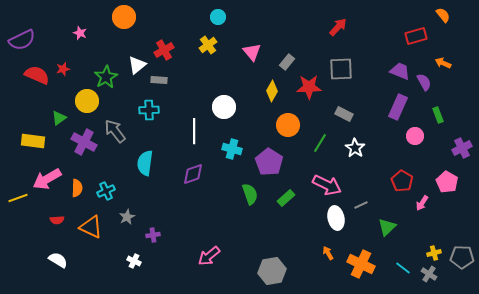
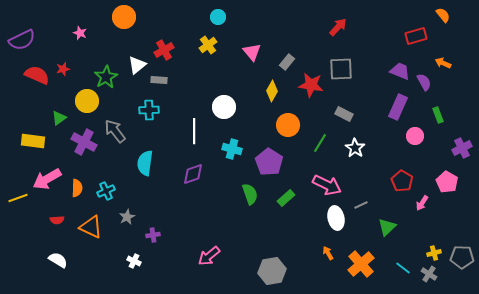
red star at (309, 87): moved 2 px right, 2 px up; rotated 10 degrees clockwise
orange cross at (361, 264): rotated 24 degrees clockwise
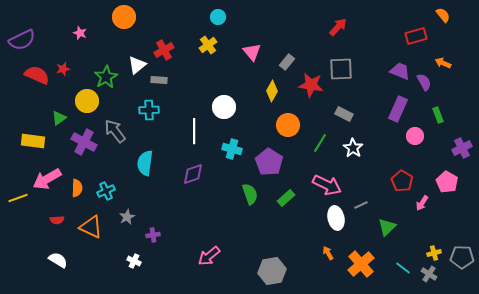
purple rectangle at (398, 107): moved 2 px down
white star at (355, 148): moved 2 px left
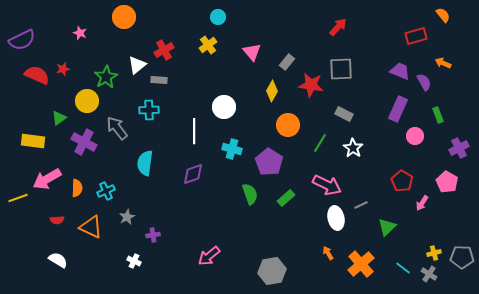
gray arrow at (115, 131): moved 2 px right, 3 px up
purple cross at (462, 148): moved 3 px left
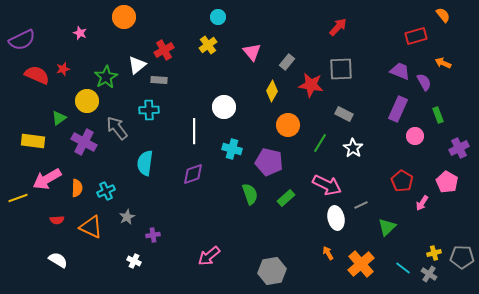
purple pentagon at (269, 162): rotated 20 degrees counterclockwise
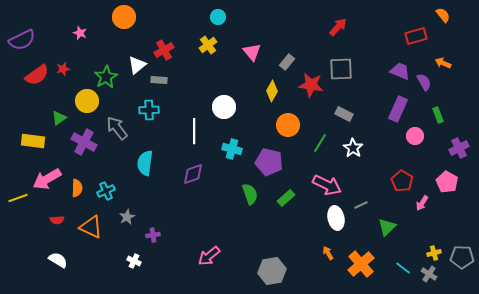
red semicircle at (37, 75): rotated 120 degrees clockwise
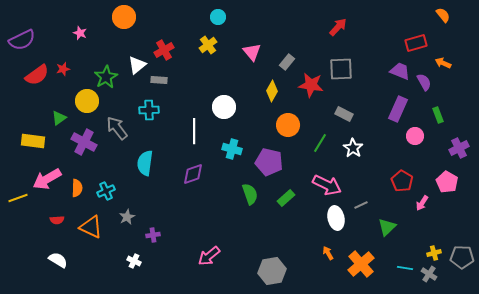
red rectangle at (416, 36): moved 7 px down
cyan line at (403, 268): moved 2 px right; rotated 28 degrees counterclockwise
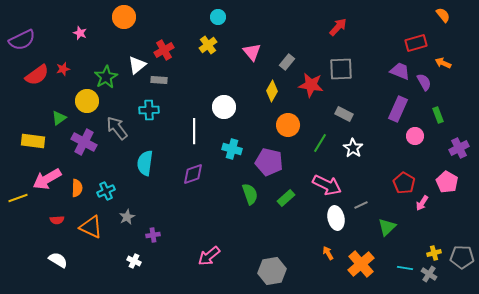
red pentagon at (402, 181): moved 2 px right, 2 px down
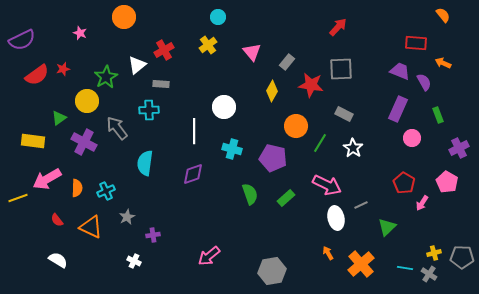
red rectangle at (416, 43): rotated 20 degrees clockwise
gray rectangle at (159, 80): moved 2 px right, 4 px down
orange circle at (288, 125): moved 8 px right, 1 px down
pink circle at (415, 136): moved 3 px left, 2 px down
purple pentagon at (269, 162): moved 4 px right, 4 px up
red semicircle at (57, 220): rotated 56 degrees clockwise
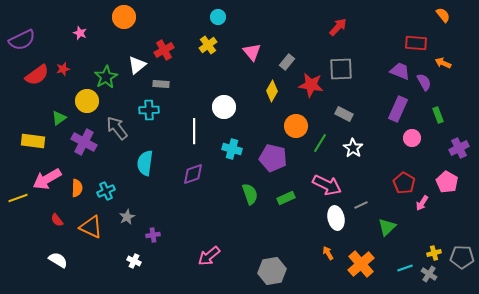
green rectangle at (286, 198): rotated 18 degrees clockwise
cyan line at (405, 268): rotated 28 degrees counterclockwise
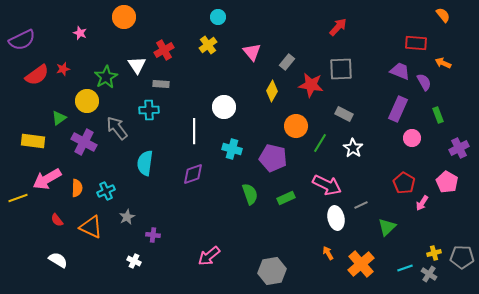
white triangle at (137, 65): rotated 24 degrees counterclockwise
purple cross at (153, 235): rotated 16 degrees clockwise
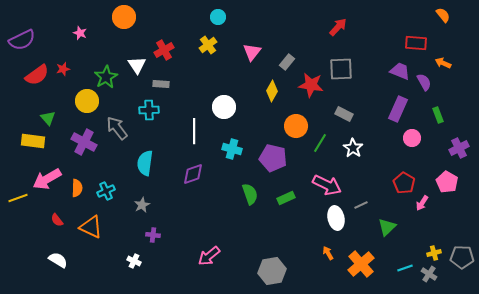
pink triangle at (252, 52): rotated 18 degrees clockwise
green triangle at (59, 118): moved 11 px left; rotated 35 degrees counterclockwise
gray star at (127, 217): moved 15 px right, 12 px up
